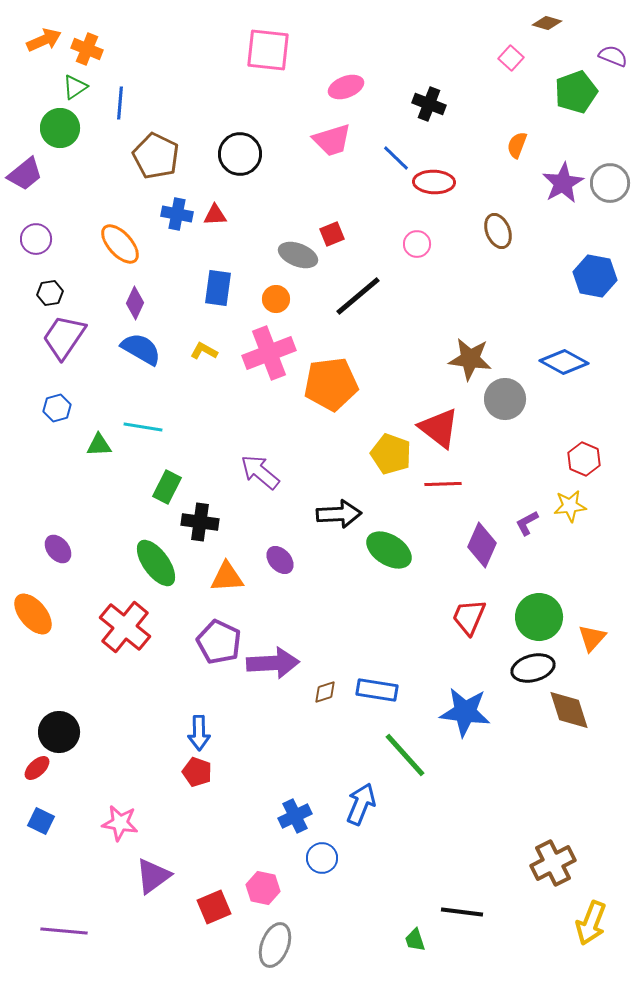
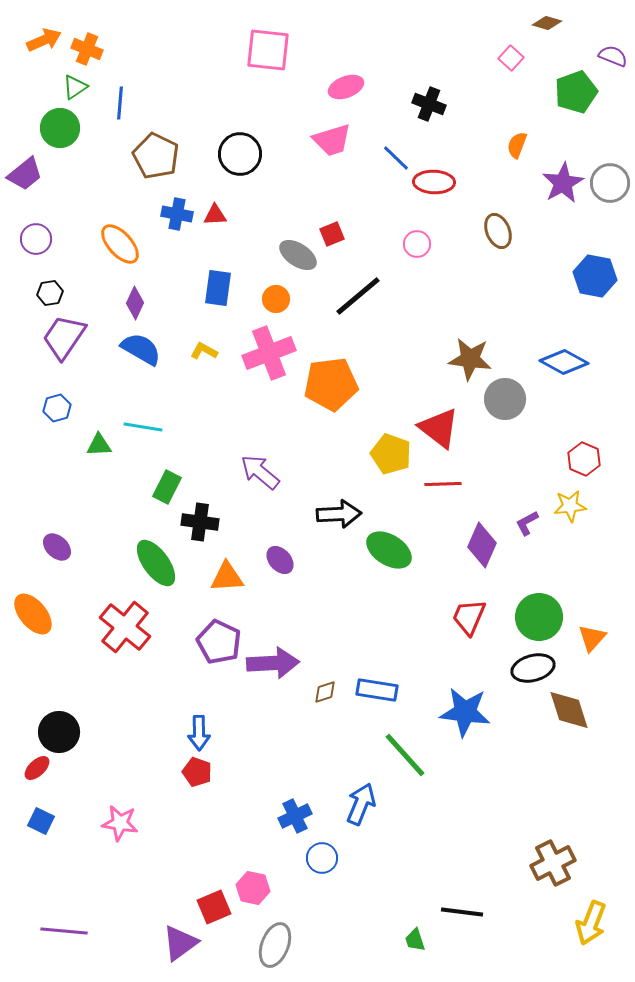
gray ellipse at (298, 255): rotated 12 degrees clockwise
purple ellipse at (58, 549): moved 1 px left, 2 px up; rotated 8 degrees counterclockwise
purple triangle at (153, 876): moved 27 px right, 67 px down
pink hexagon at (263, 888): moved 10 px left
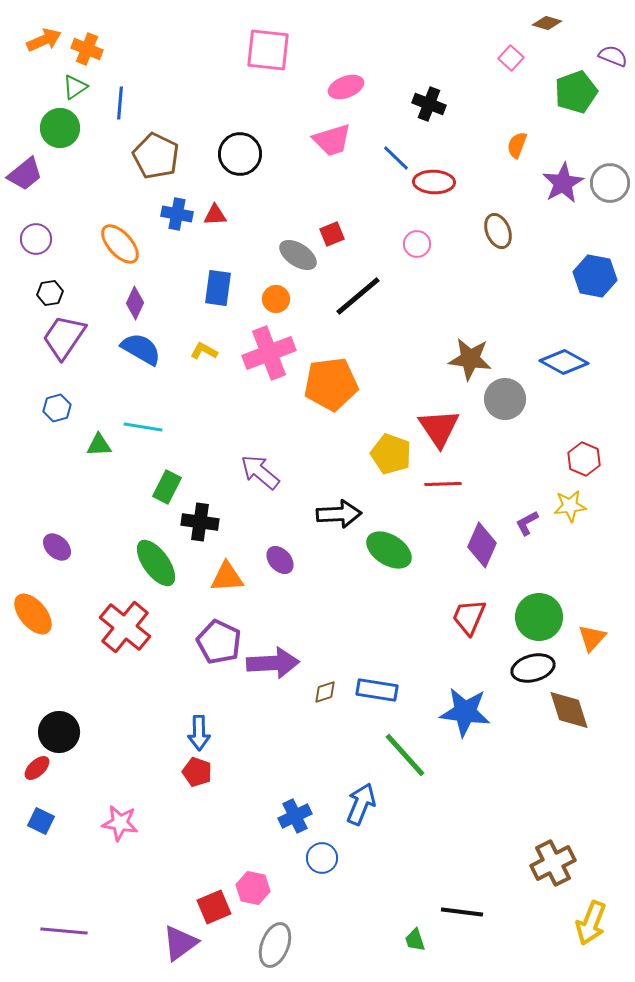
red triangle at (439, 428): rotated 18 degrees clockwise
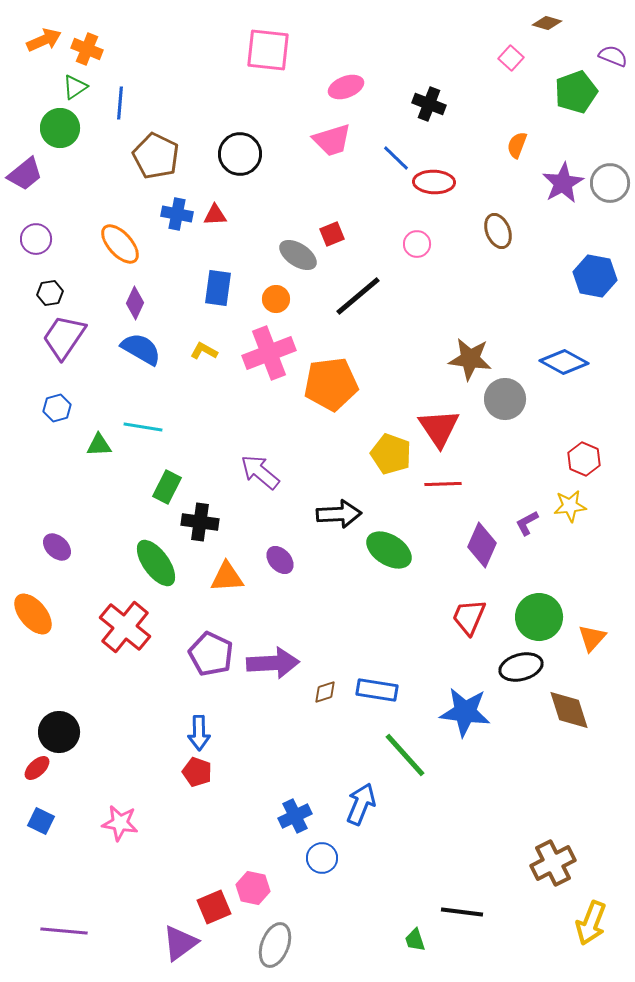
purple pentagon at (219, 642): moved 8 px left, 12 px down
black ellipse at (533, 668): moved 12 px left, 1 px up
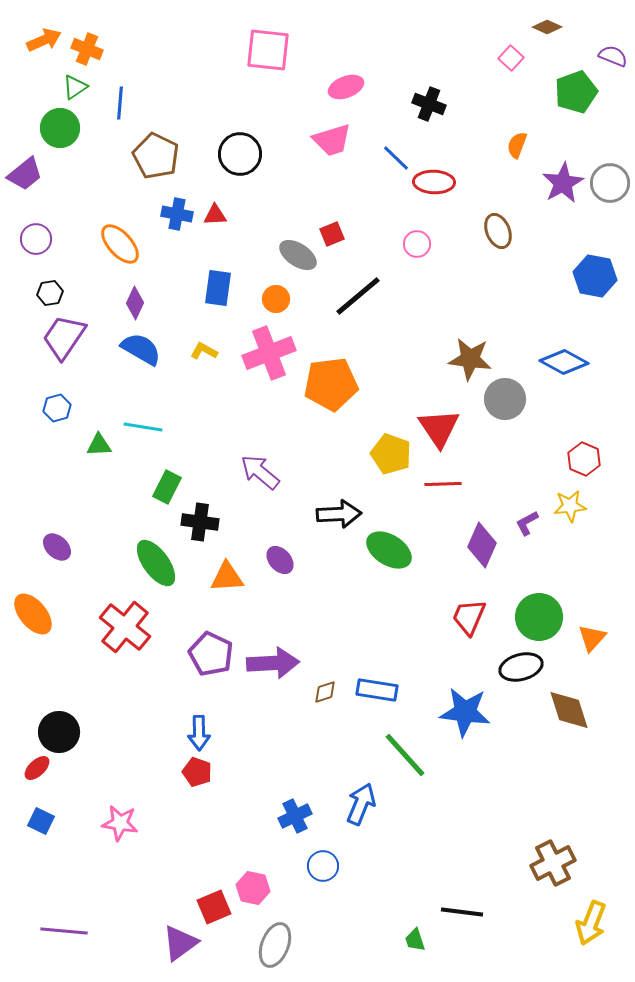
brown diamond at (547, 23): moved 4 px down; rotated 8 degrees clockwise
blue circle at (322, 858): moved 1 px right, 8 px down
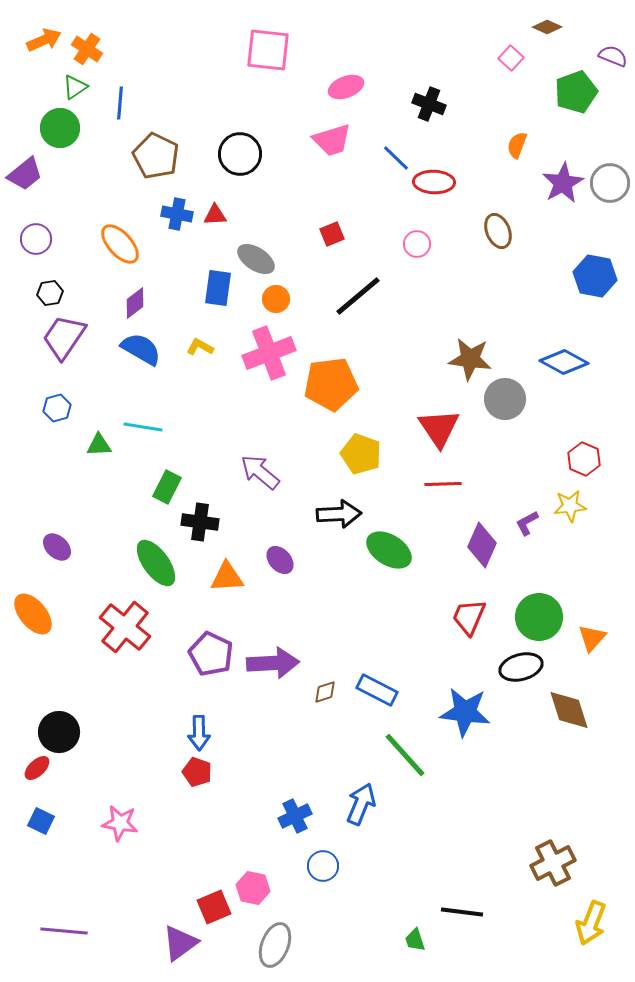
orange cross at (87, 49): rotated 12 degrees clockwise
gray ellipse at (298, 255): moved 42 px left, 4 px down
purple diamond at (135, 303): rotated 28 degrees clockwise
yellow L-shape at (204, 351): moved 4 px left, 4 px up
yellow pentagon at (391, 454): moved 30 px left
blue rectangle at (377, 690): rotated 18 degrees clockwise
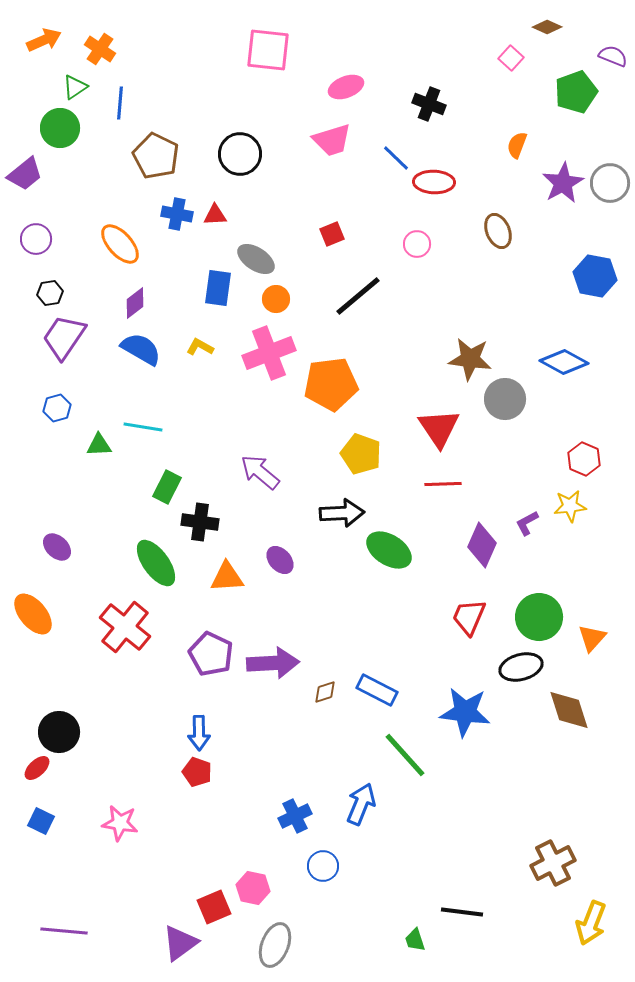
orange cross at (87, 49): moved 13 px right
black arrow at (339, 514): moved 3 px right, 1 px up
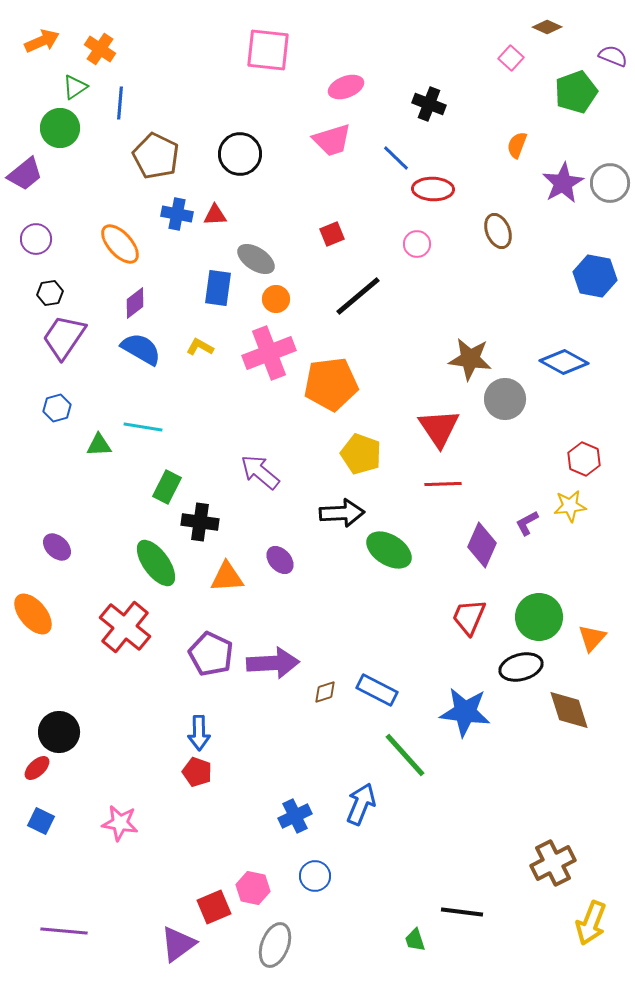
orange arrow at (44, 40): moved 2 px left, 1 px down
red ellipse at (434, 182): moved 1 px left, 7 px down
blue circle at (323, 866): moved 8 px left, 10 px down
purple triangle at (180, 943): moved 2 px left, 1 px down
